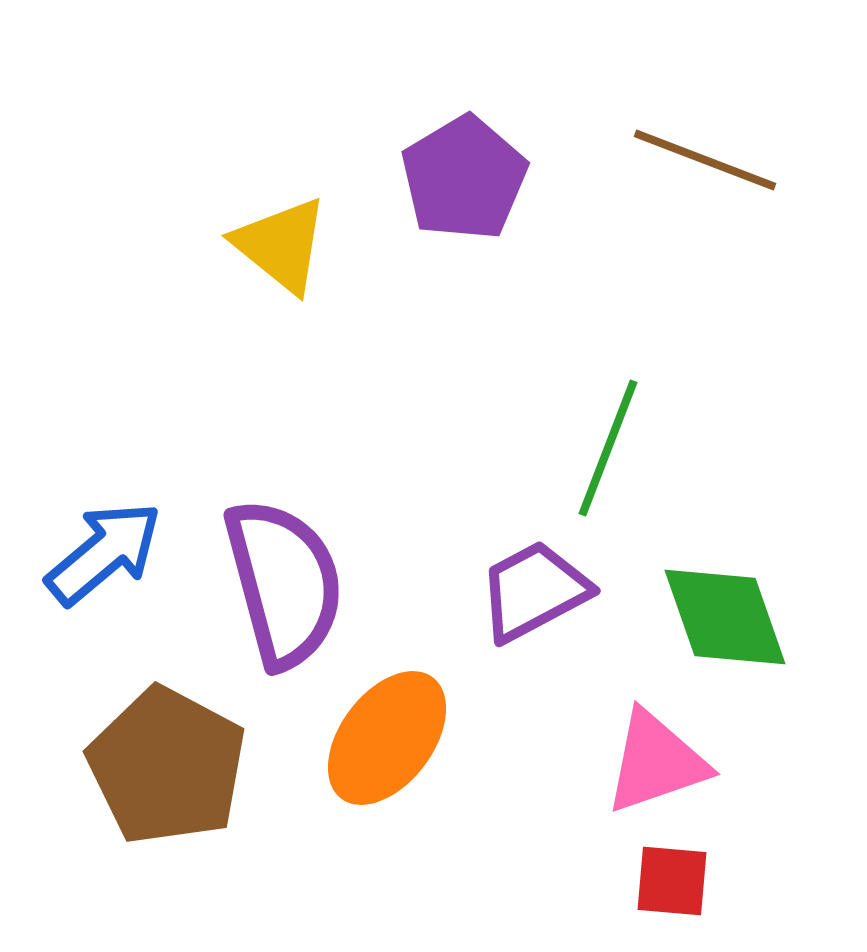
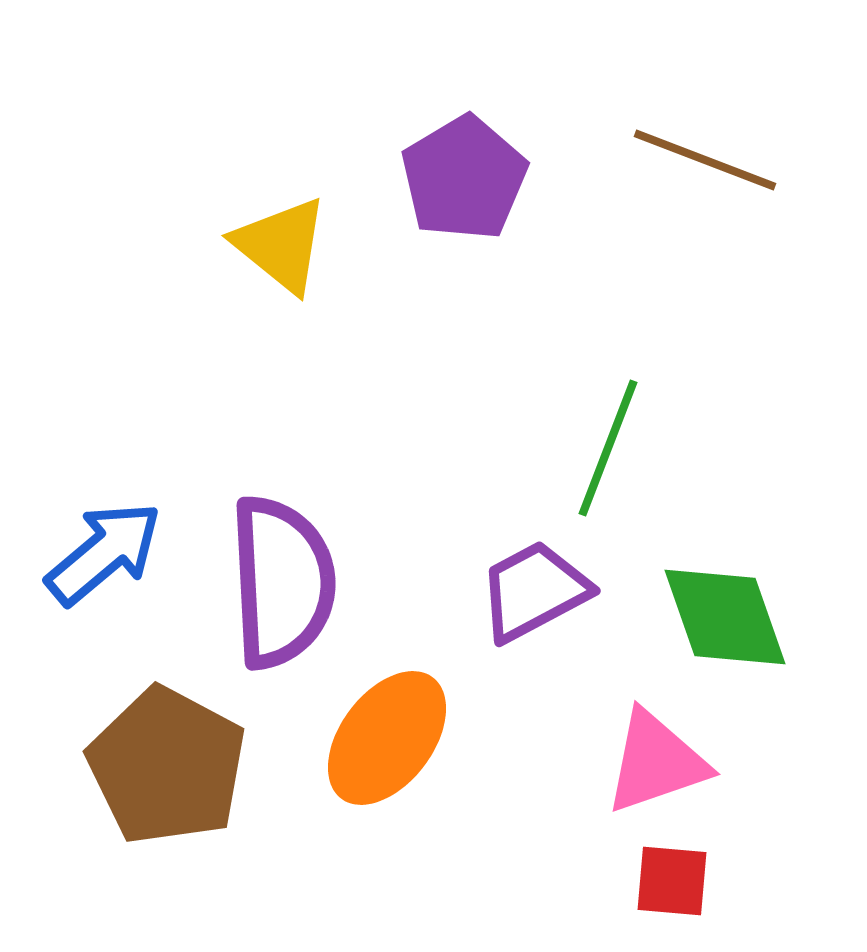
purple semicircle: moved 2 px left, 1 px up; rotated 12 degrees clockwise
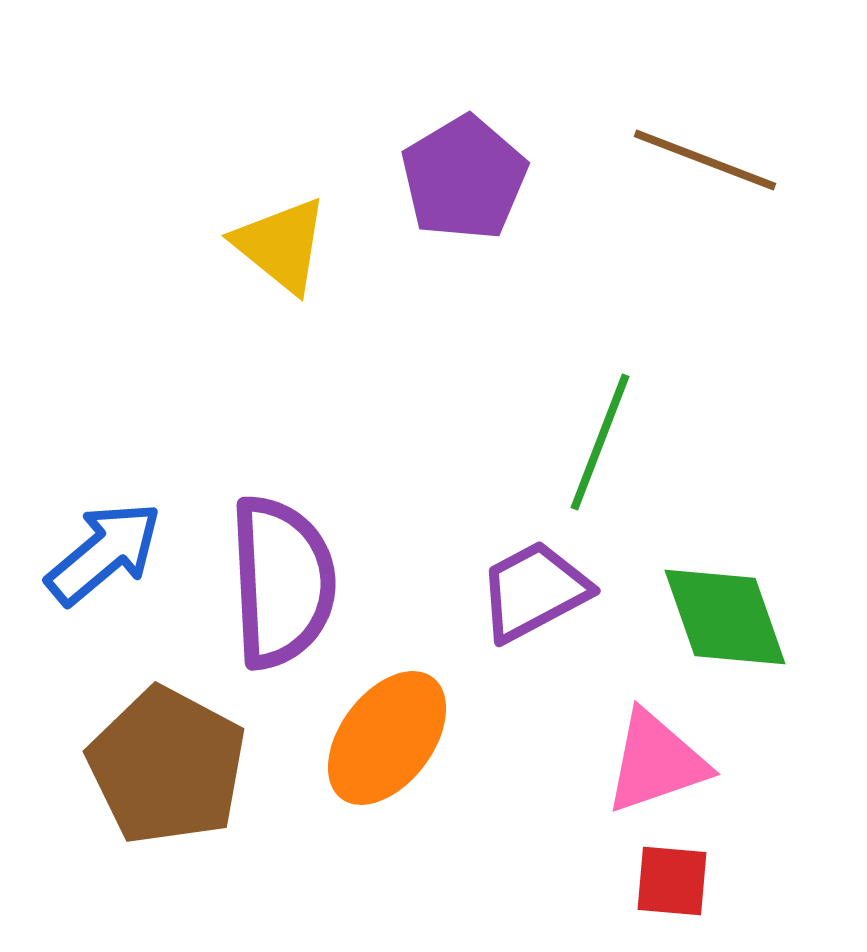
green line: moved 8 px left, 6 px up
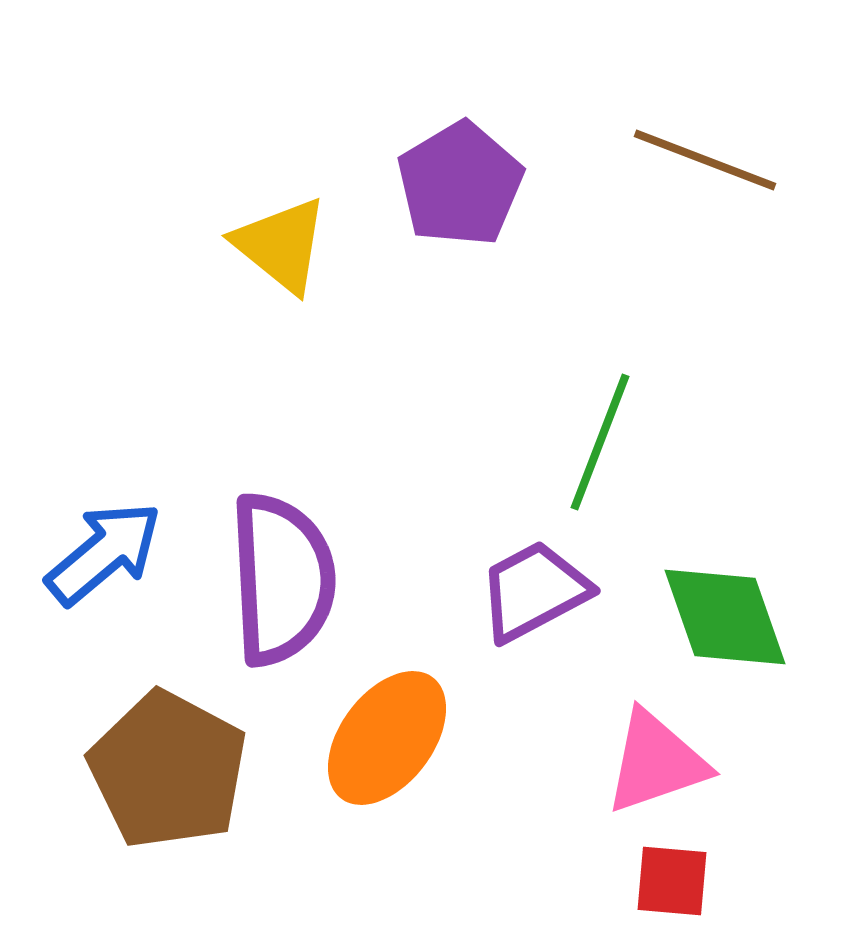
purple pentagon: moved 4 px left, 6 px down
purple semicircle: moved 3 px up
brown pentagon: moved 1 px right, 4 px down
